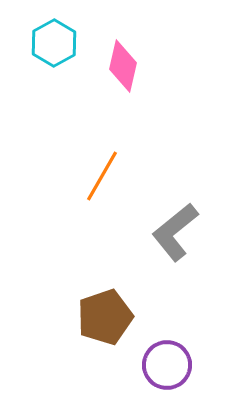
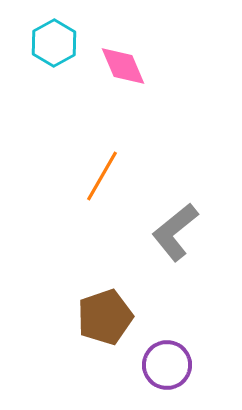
pink diamond: rotated 36 degrees counterclockwise
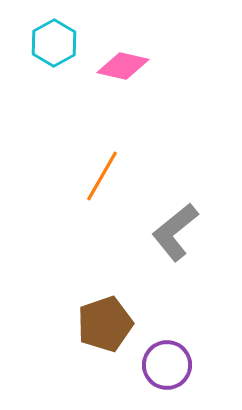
pink diamond: rotated 54 degrees counterclockwise
brown pentagon: moved 7 px down
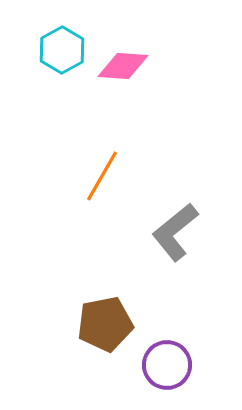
cyan hexagon: moved 8 px right, 7 px down
pink diamond: rotated 9 degrees counterclockwise
brown pentagon: rotated 8 degrees clockwise
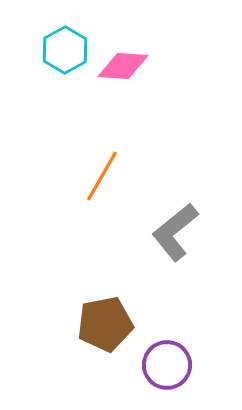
cyan hexagon: moved 3 px right
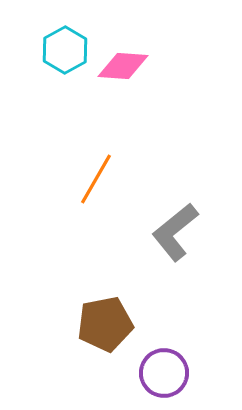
orange line: moved 6 px left, 3 px down
purple circle: moved 3 px left, 8 px down
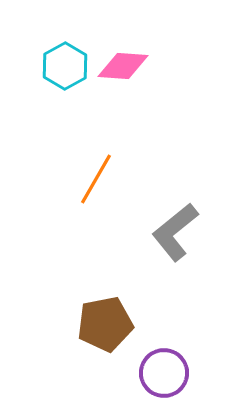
cyan hexagon: moved 16 px down
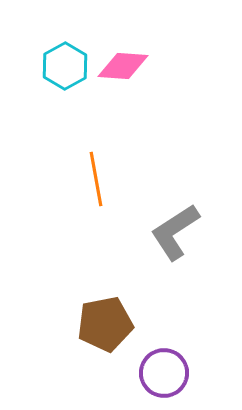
orange line: rotated 40 degrees counterclockwise
gray L-shape: rotated 6 degrees clockwise
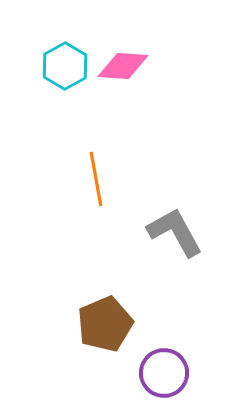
gray L-shape: rotated 94 degrees clockwise
brown pentagon: rotated 12 degrees counterclockwise
